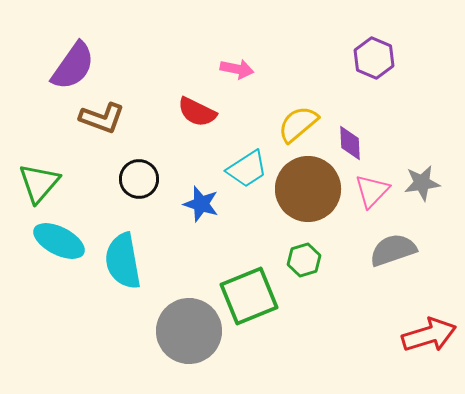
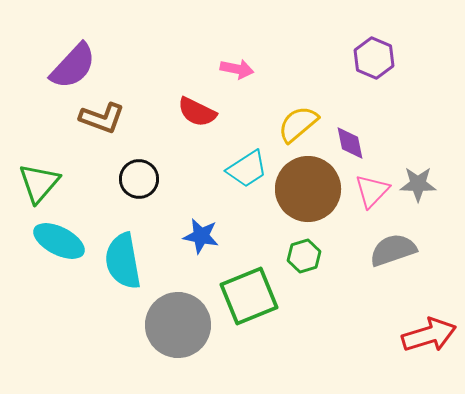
purple semicircle: rotated 8 degrees clockwise
purple diamond: rotated 9 degrees counterclockwise
gray star: moved 4 px left, 1 px down; rotated 9 degrees clockwise
blue star: moved 32 px down; rotated 6 degrees counterclockwise
green hexagon: moved 4 px up
gray circle: moved 11 px left, 6 px up
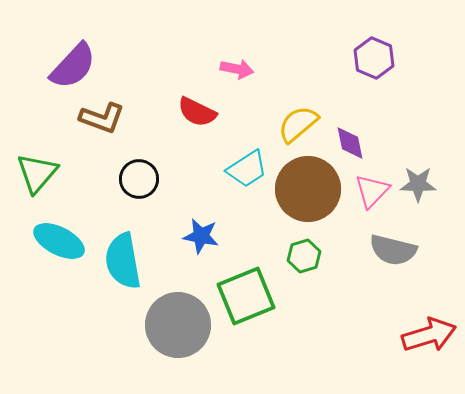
green triangle: moved 2 px left, 10 px up
gray semicircle: rotated 147 degrees counterclockwise
green square: moved 3 px left
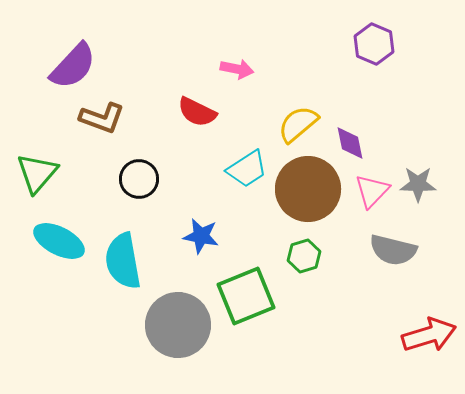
purple hexagon: moved 14 px up
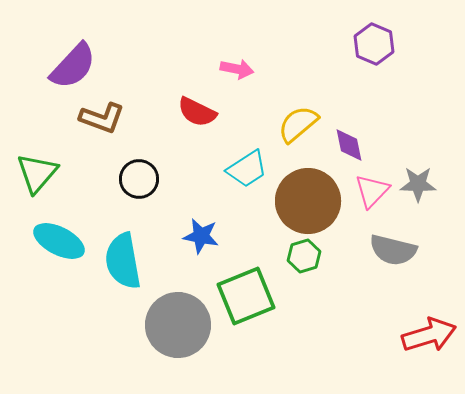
purple diamond: moved 1 px left, 2 px down
brown circle: moved 12 px down
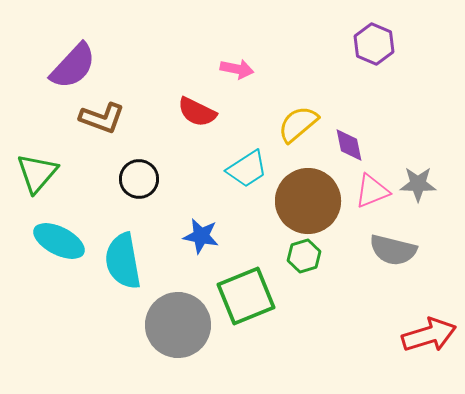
pink triangle: rotated 24 degrees clockwise
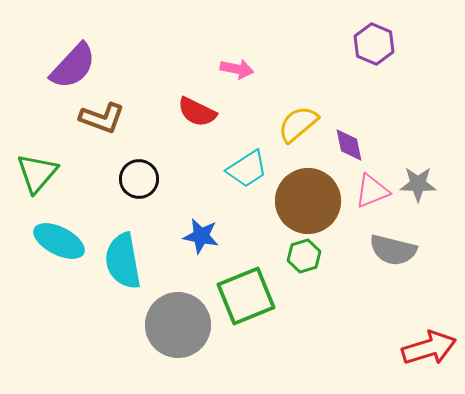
red arrow: moved 13 px down
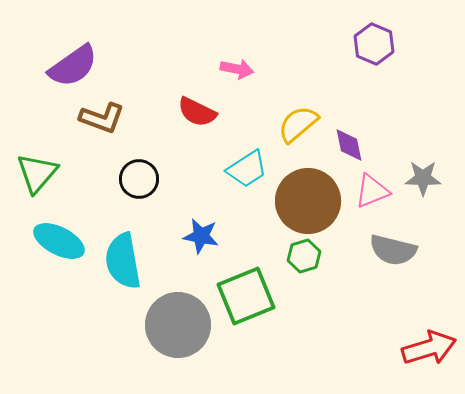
purple semicircle: rotated 12 degrees clockwise
gray star: moved 5 px right, 6 px up
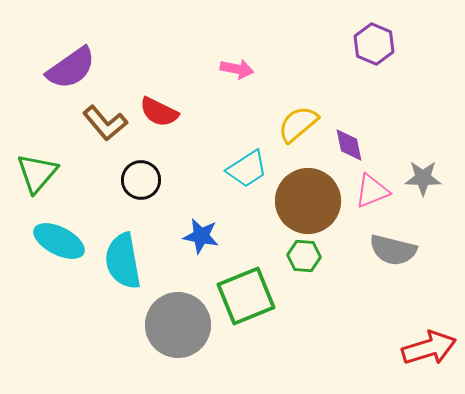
purple semicircle: moved 2 px left, 2 px down
red semicircle: moved 38 px left
brown L-shape: moved 3 px right, 5 px down; rotated 30 degrees clockwise
black circle: moved 2 px right, 1 px down
green hexagon: rotated 20 degrees clockwise
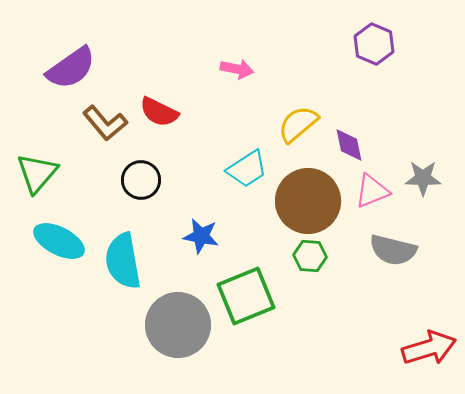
green hexagon: moved 6 px right
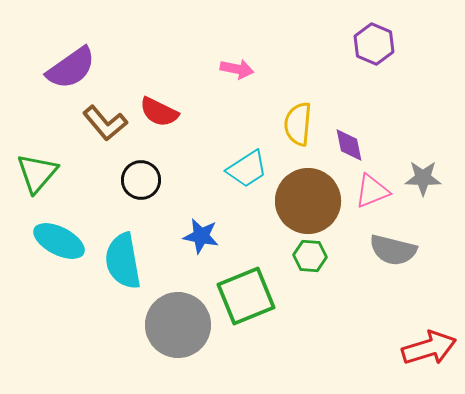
yellow semicircle: rotated 45 degrees counterclockwise
